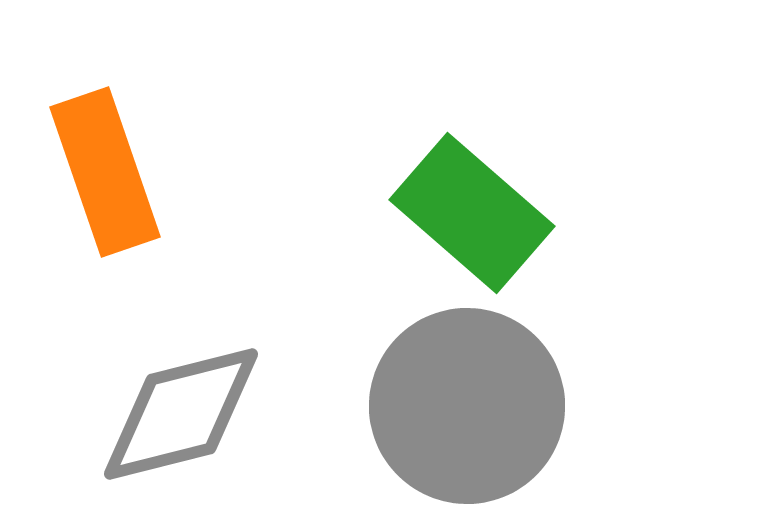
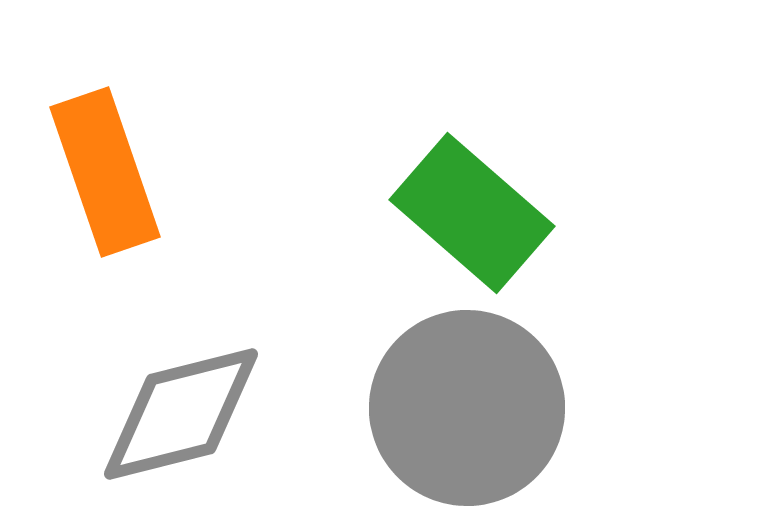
gray circle: moved 2 px down
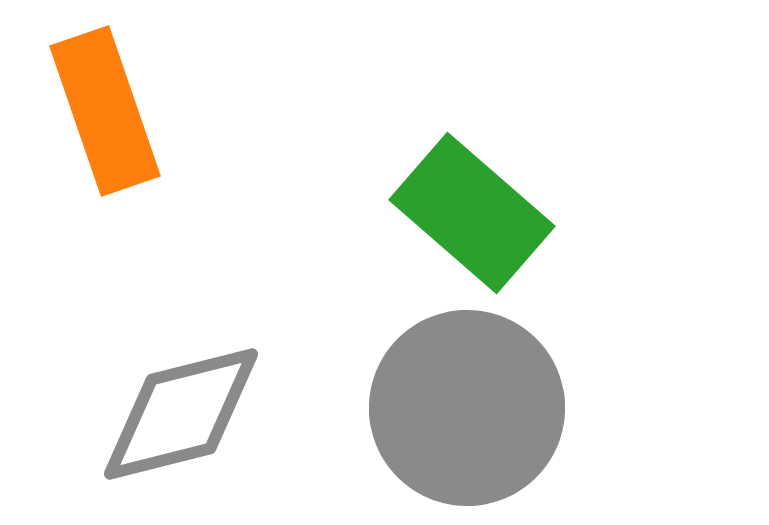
orange rectangle: moved 61 px up
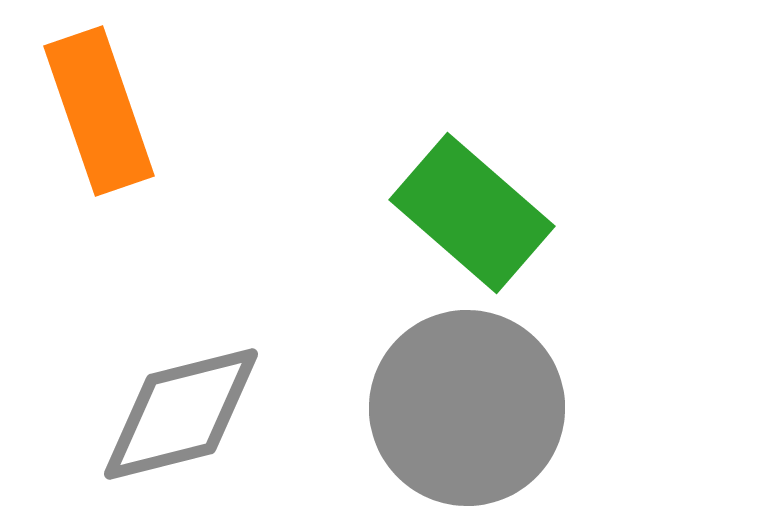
orange rectangle: moved 6 px left
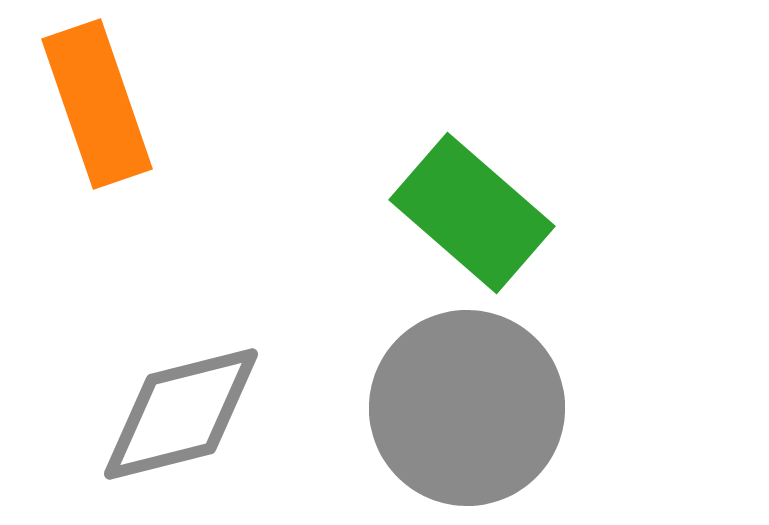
orange rectangle: moved 2 px left, 7 px up
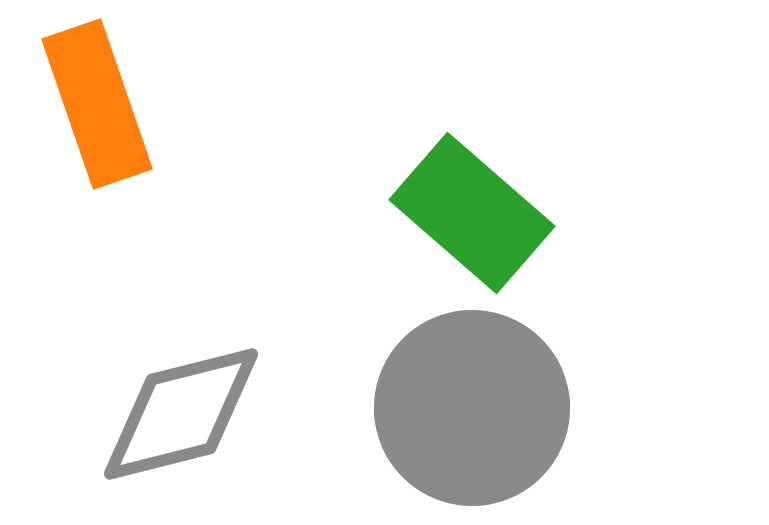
gray circle: moved 5 px right
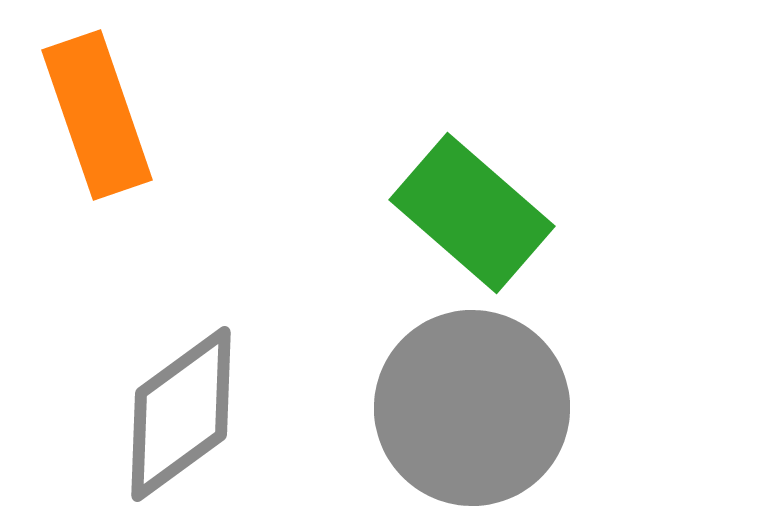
orange rectangle: moved 11 px down
gray diamond: rotated 22 degrees counterclockwise
